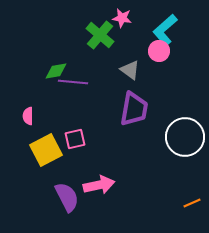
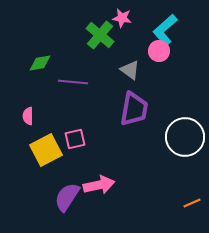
green diamond: moved 16 px left, 8 px up
purple semicircle: rotated 120 degrees counterclockwise
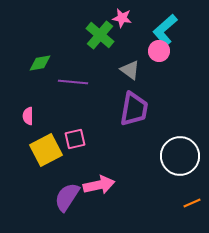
white circle: moved 5 px left, 19 px down
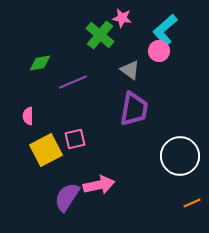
purple line: rotated 28 degrees counterclockwise
